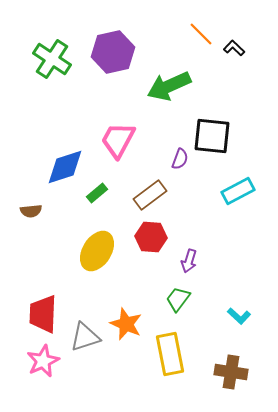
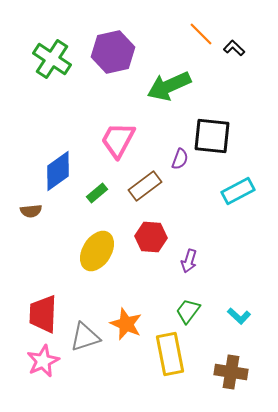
blue diamond: moved 7 px left, 4 px down; rotated 18 degrees counterclockwise
brown rectangle: moved 5 px left, 9 px up
green trapezoid: moved 10 px right, 12 px down
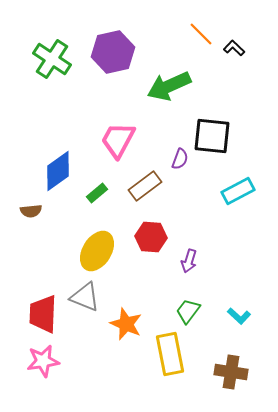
gray triangle: moved 40 px up; rotated 40 degrees clockwise
pink star: rotated 16 degrees clockwise
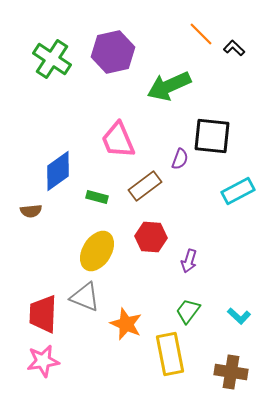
pink trapezoid: rotated 51 degrees counterclockwise
green rectangle: moved 4 px down; rotated 55 degrees clockwise
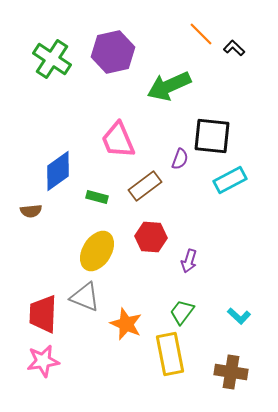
cyan rectangle: moved 8 px left, 11 px up
green trapezoid: moved 6 px left, 1 px down
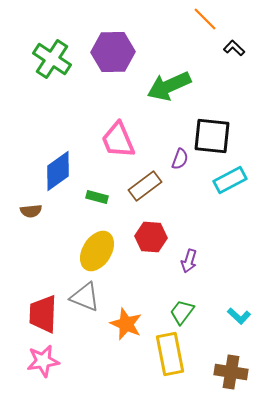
orange line: moved 4 px right, 15 px up
purple hexagon: rotated 12 degrees clockwise
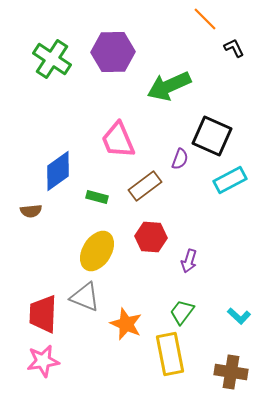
black L-shape: rotated 20 degrees clockwise
black square: rotated 18 degrees clockwise
